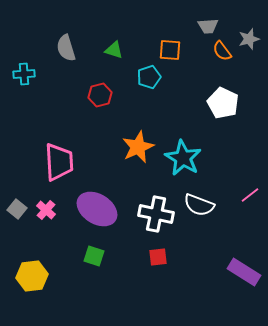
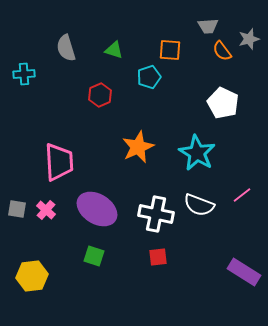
red hexagon: rotated 10 degrees counterclockwise
cyan star: moved 14 px right, 5 px up
pink line: moved 8 px left
gray square: rotated 30 degrees counterclockwise
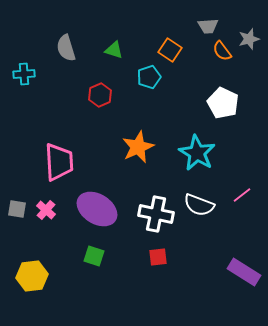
orange square: rotated 30 degrees clockwise
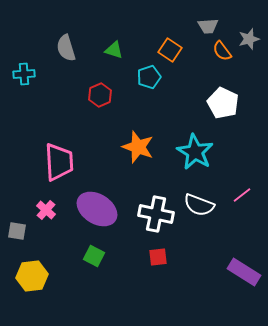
orange star: rotated 28 degrees counterclockwise
cyan star: moved 2 px left, 1 px up
gray square: moved 22 px down
green square: rotated 10 degrees clockwise
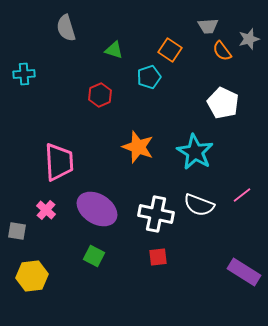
gray semicircle: moved 20 px up
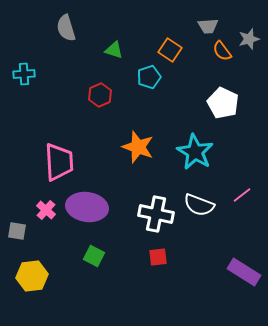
purple ellipse: moved 10 px left, 2 px up; rotated 24 degrees counterclockwise
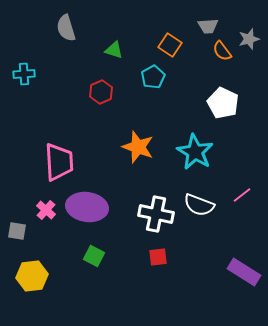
orange square: moved 5 px up
cyan pentagon: moved 4 px right; rotated 10 degrees counterclockwise
red hexagon: moved 1 px right, 3 px up
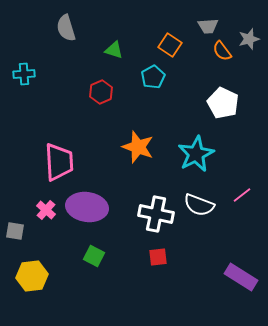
cyan star: moved 1 px right, 2 px down; rotated 15 degrees clockwise
gray square: moved 2 px left
purple rectangle: moved 3 px left, 5 px down
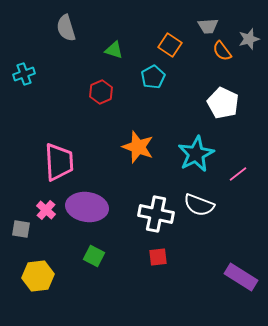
cyan cross: rotated 15 degrees counterclockwise
pink line: moved 4 px left, 21 px up
gray square: moved 6 px right, 2 px up
yellow hexagon: moved 6 px right
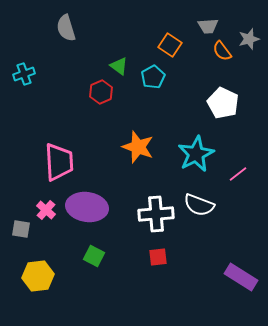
green triangle: moved 5 px right, 16 px down; rotated 18 degrees clockwise
white cross: rotated 16 degrees counterclockwise
